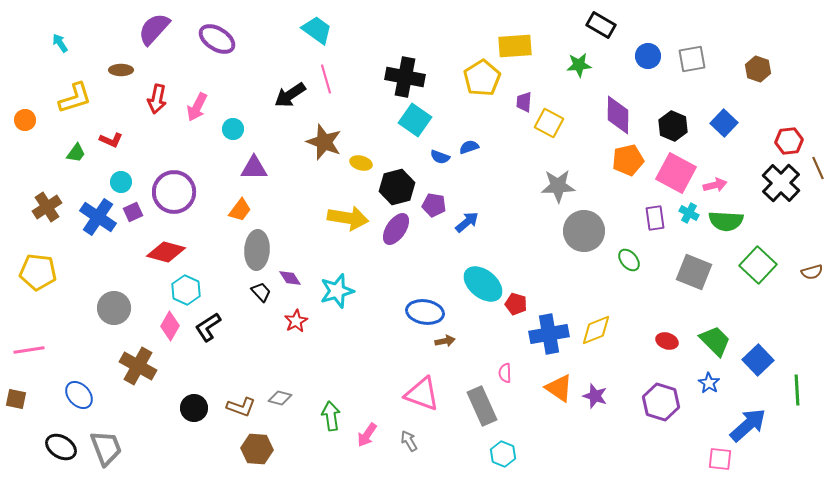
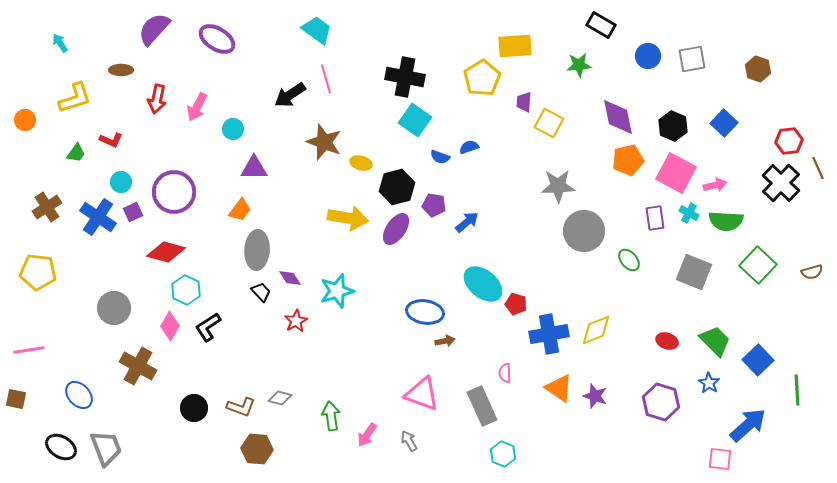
purple diamond at (618, 115): moved 2 px down; rotated 12 degrees counterclockwise
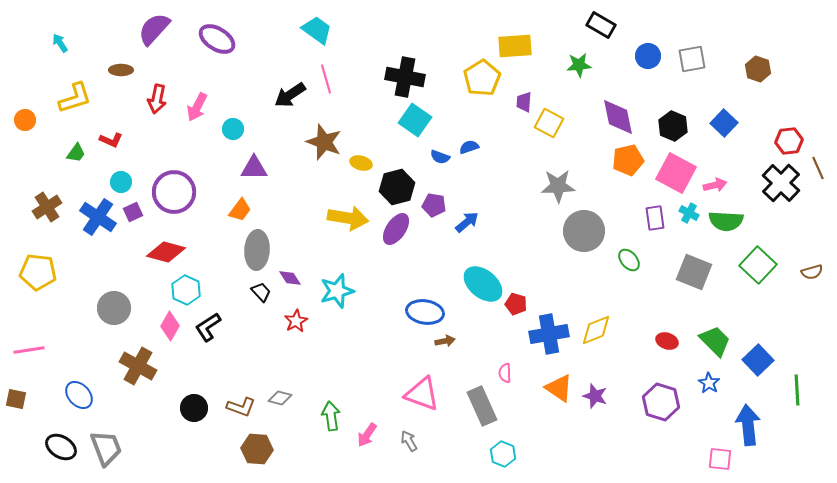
blue arrow at (748, 425): rotated 54 degrees counterclockwise
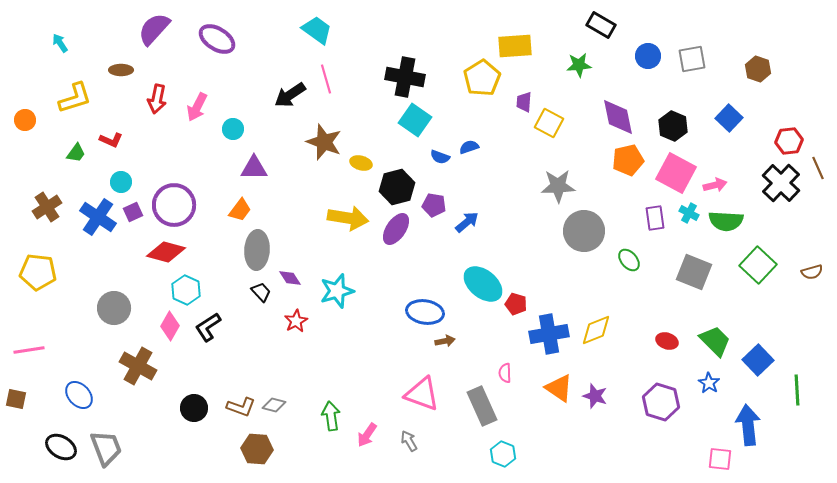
blue square at (724, 123): moved 5 px right, 5 px up
purple circle at (174, 192): moved 13 px down
gray diamond at (280, 398): moved 6 px left, 7 px down
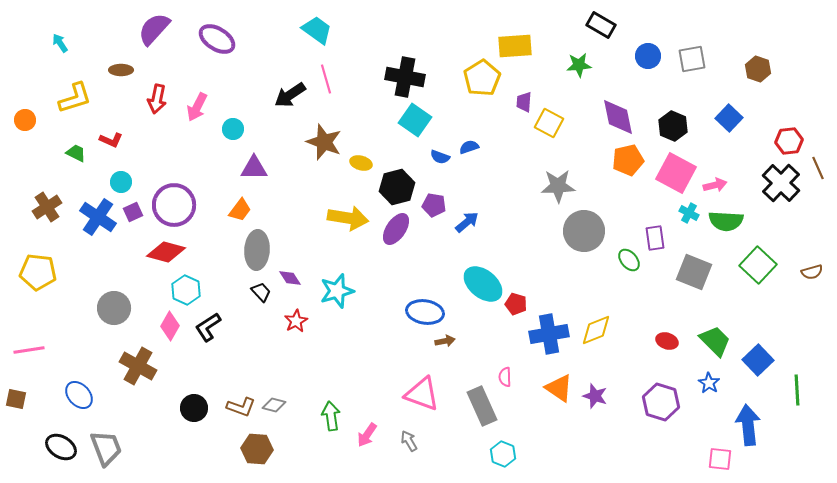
green trapezoid at (76, 153): rotated 100 degrees counterclockwise
purple rectangle at (655, 218): moved 20 px down
pink semicircle at (505, 373): moved 4 px down
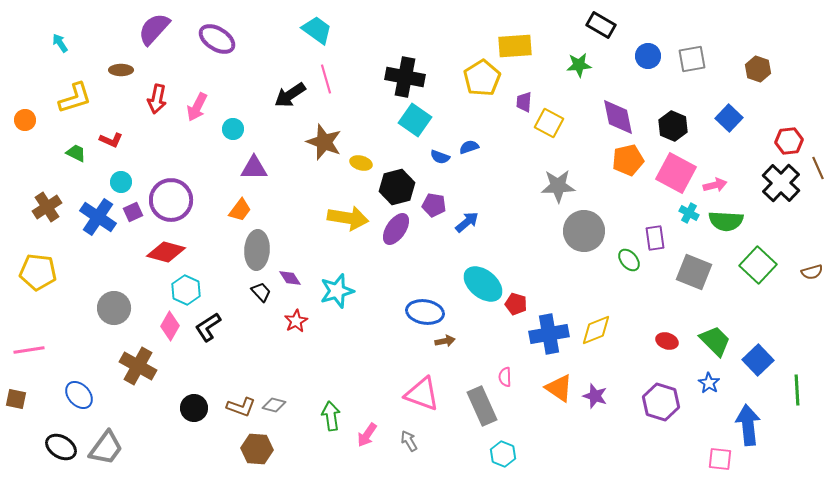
purple circle at (174, 205): moved 3 px left, 5 px up
gray trapezoid at (106, 448): rotated 57 degrees clockwise
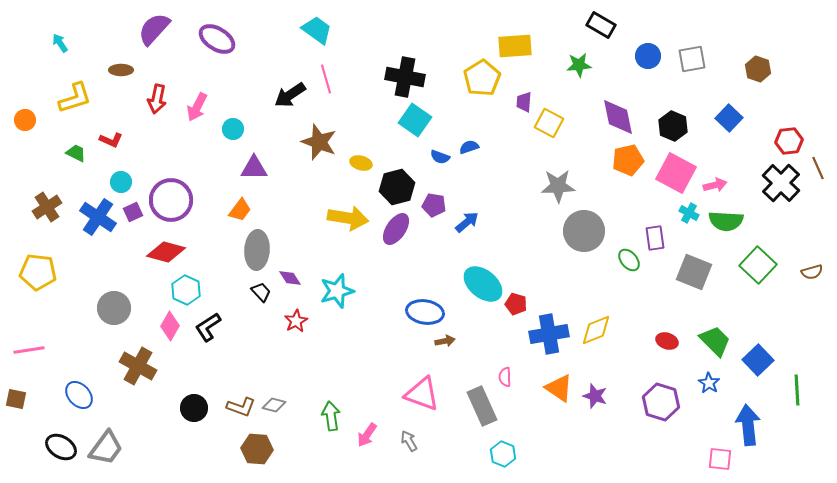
brown star at (324, 142): moved 5 px left
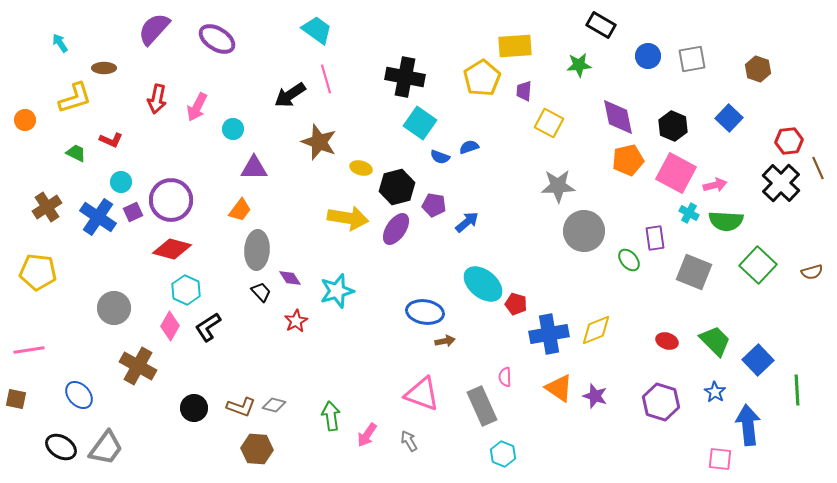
brown ellipse at (121, 70): moved 17 px left, 2 px up
purple trapezoid at (524, 102): moved 11 px up
cyan square at (415, 120): moved 5 px right, 3 px down
yellow ellipse at (361, 163): moved 5 px down
red diamond at (166, 252): moved 6 px right, 3 px up
blue star at (709, 383): moved 6 px right, 9 px down
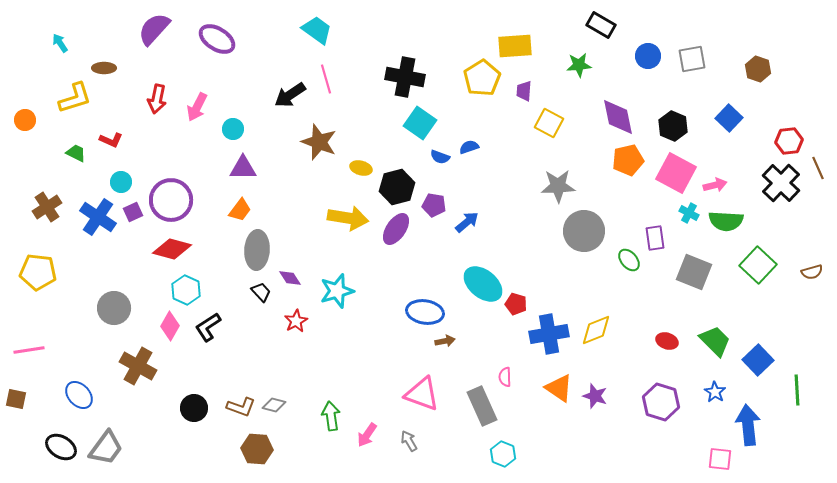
purple triangle at (254, 168): moved 11 px left
